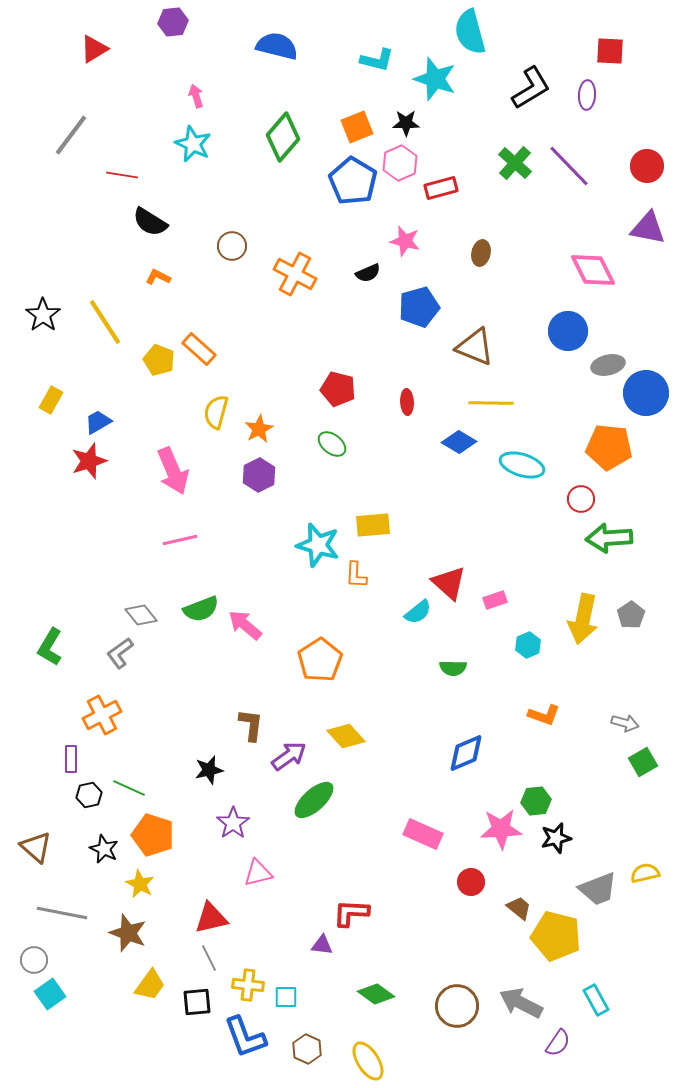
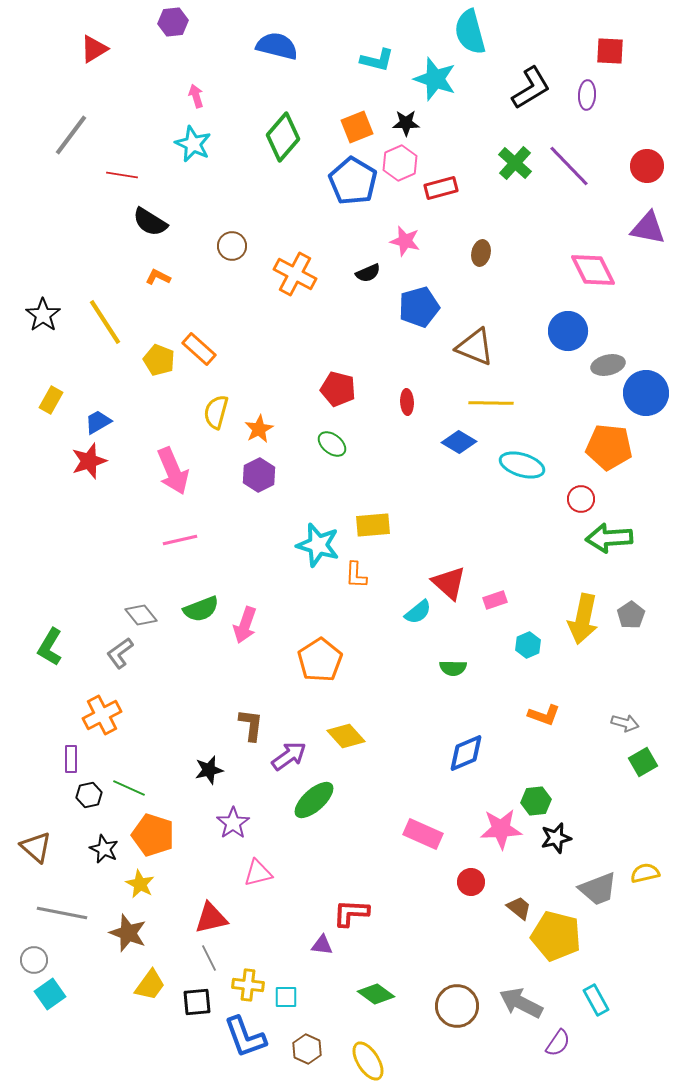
pink arrow at (245, 625): rotated 111 degrees counterclockwise
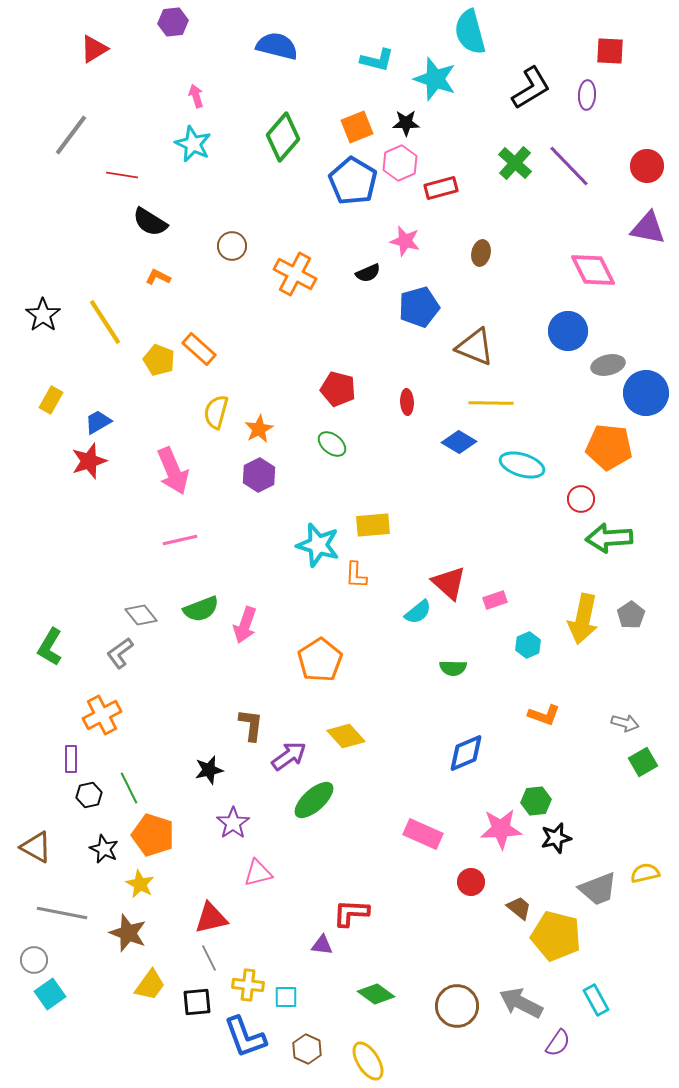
green line at (129, 788): rotated 40 degrees clockwise
brown triangle at (36, 847): rotated 12 degrees counterclockwise
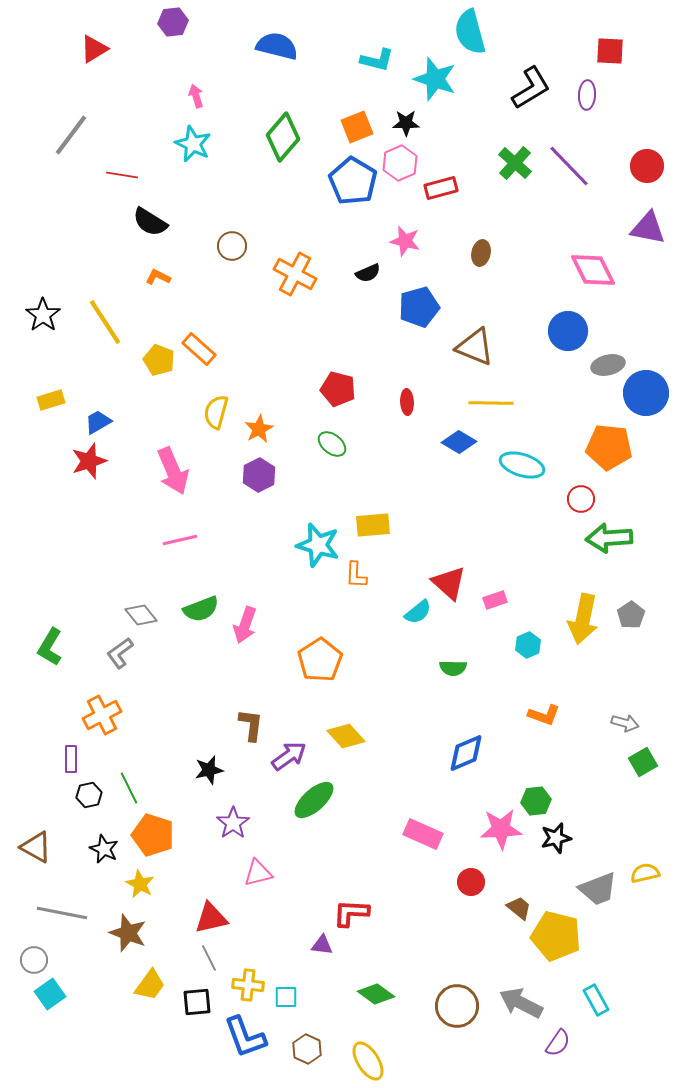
yellow rectangle at (51, 400): rotated 44 degrees clockwise
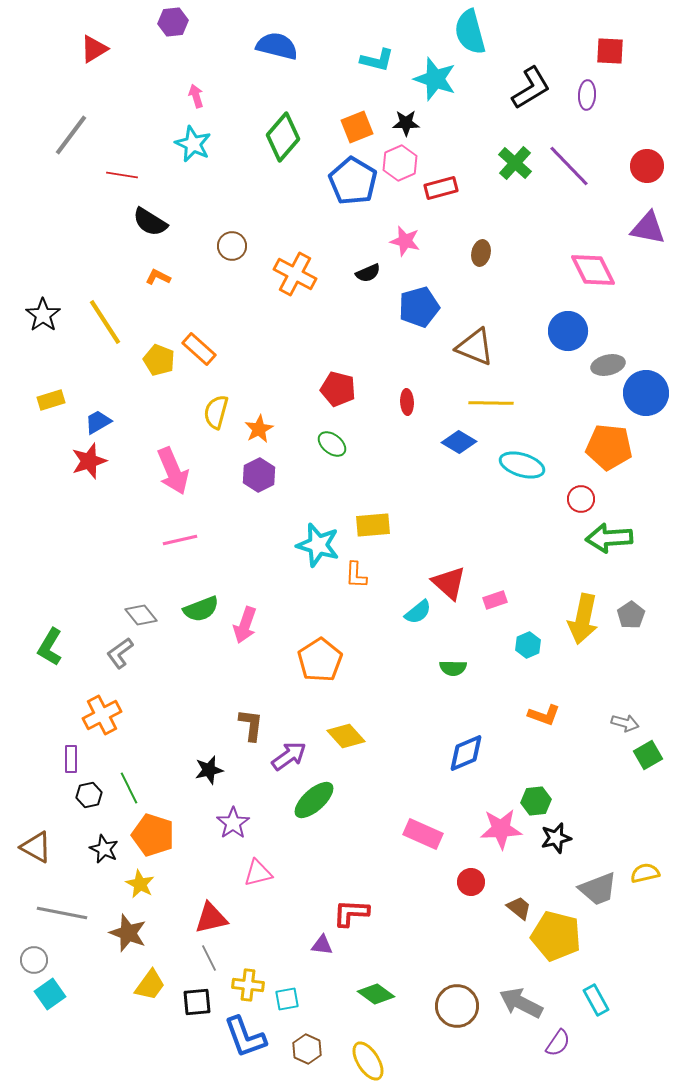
green square at (643, 762): moved 5 px right, 7 px up
cyan square at (286, 997): moved 1 px right, 2 px down; rotated 10 degrees counterclockwise
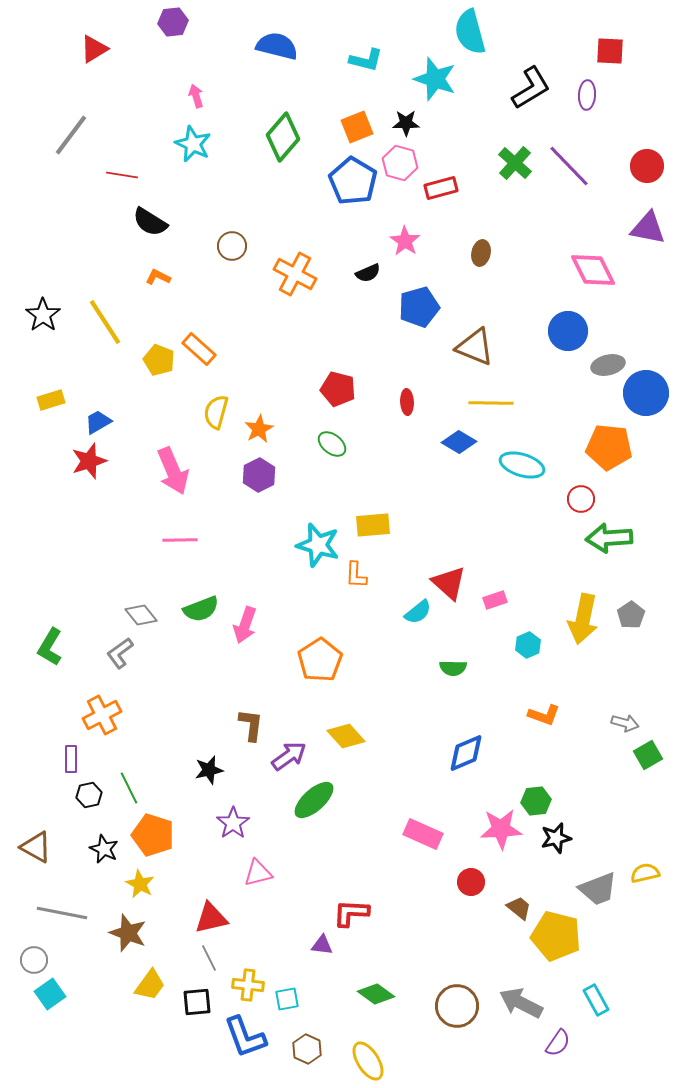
cyan L-shape at (377, 60): moved 11 px left
pink hexagon at (400, 163): rotated 20 degrees counterclockwise
pink star at (405, 241): rotated 20 degrees clockwise
pink line at (180, 540): rotated 12 degrees clockwise
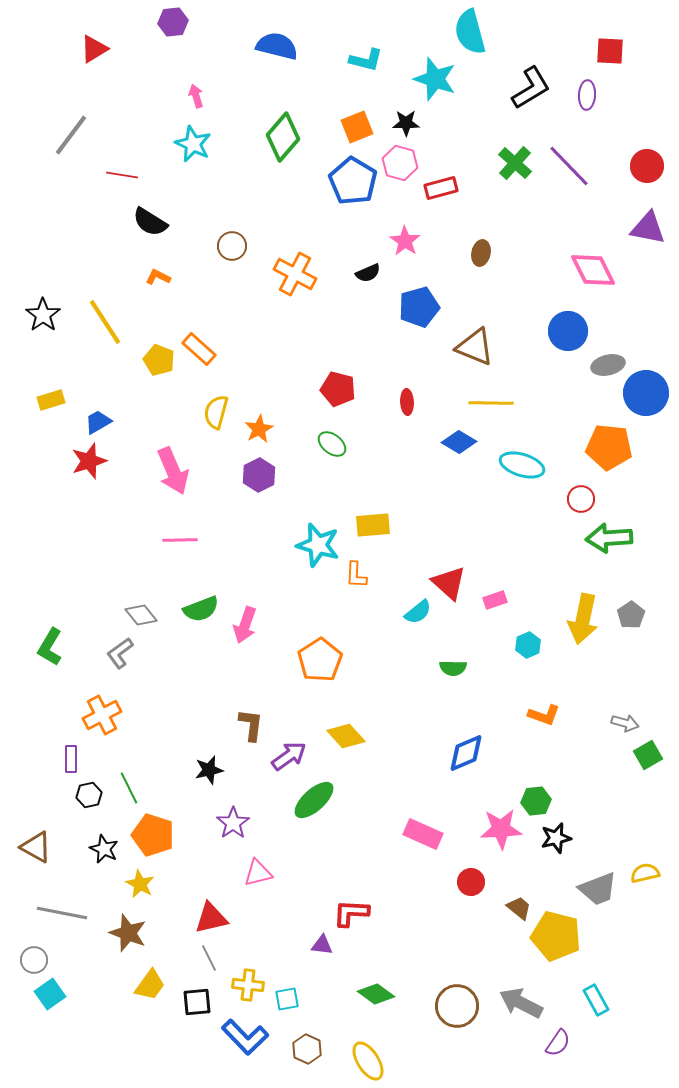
blue L-shape at (245, 1037): rotated 24 degrees counterclockwise
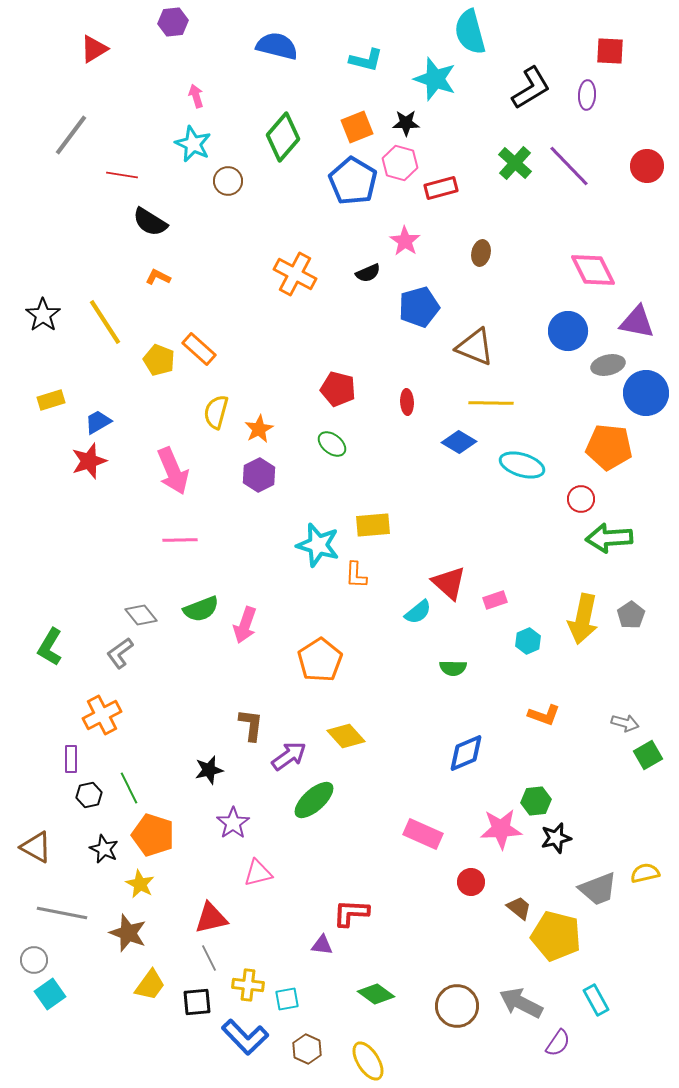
purple triangle at (648, 228): moved 11 px left, 94 px down
brown circle at (232, 246): moved 4 px left, 65 px up
cyan hexagon at (528, 645): moved 4 px up
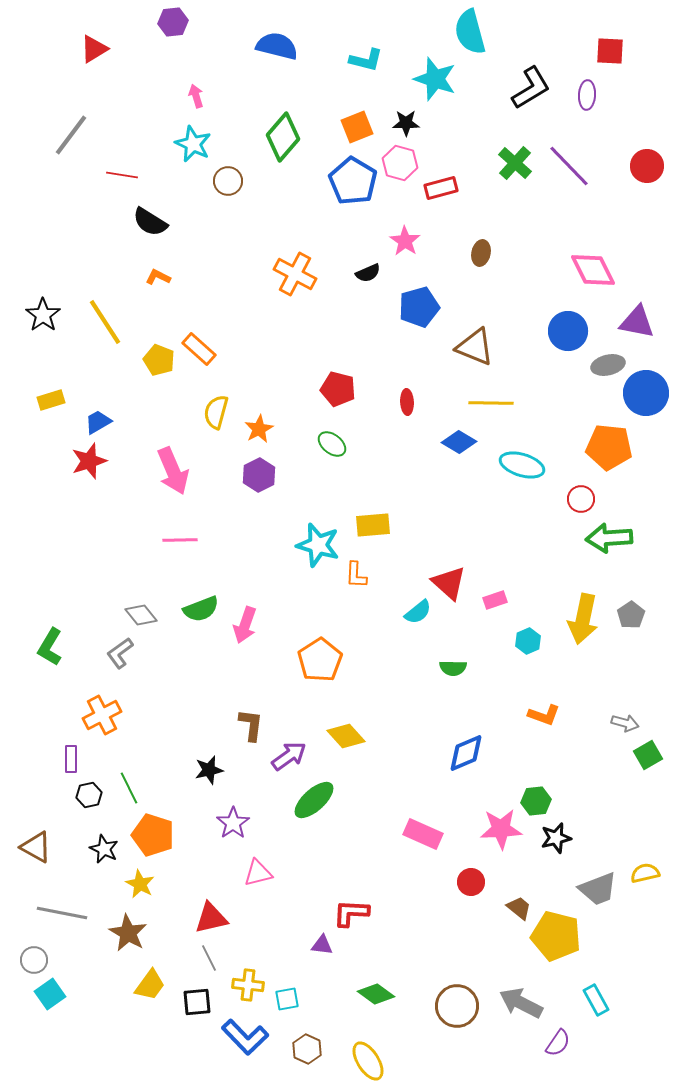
brown star at (128, 933): rotated 9 degrees clockwise
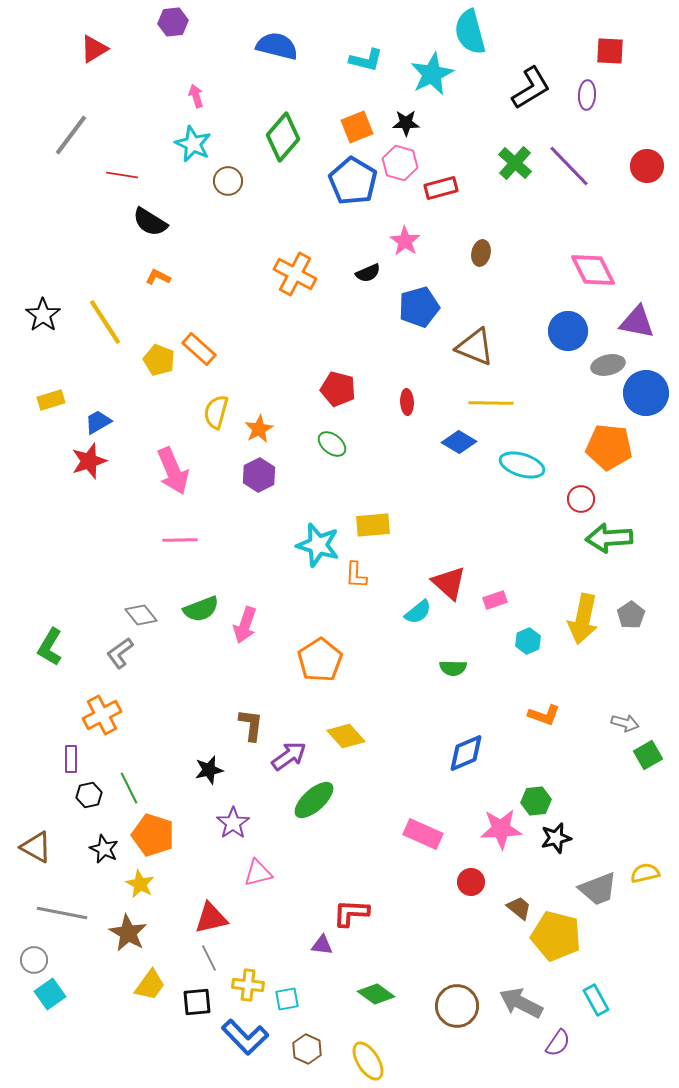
cyan star at (435, 79): moved 3 px left, 5 px up; rotated 27 degrees clockwise
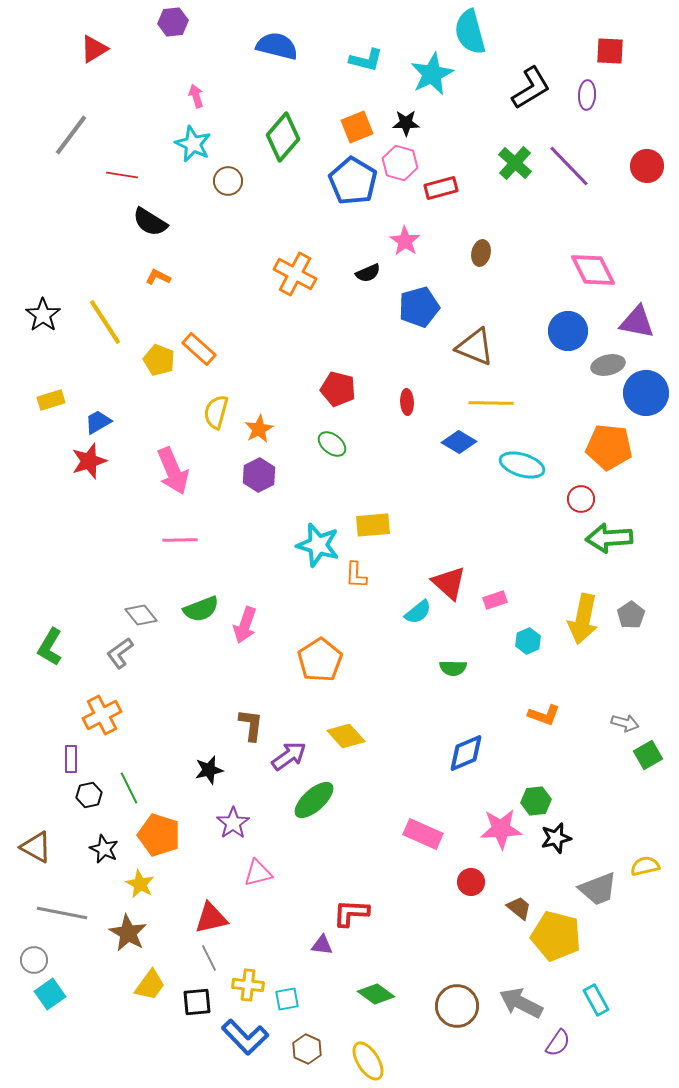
orange pentagon at (153, 835): moved 6 px right
yellow semicircle at (645, 873): moved 7 px up
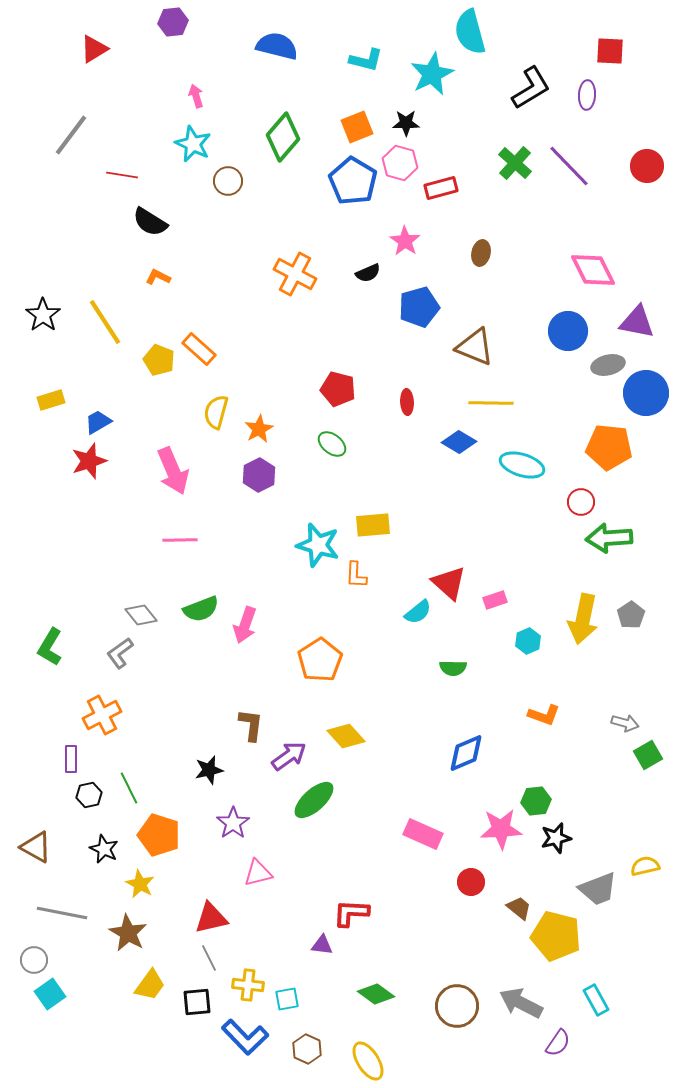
red circle at (581, 499): moved 3 px down
